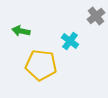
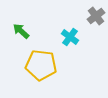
green arrow: rotated 30 degrees clockwise
cyan cross: moved 4 px up
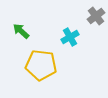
cyan cross: rotated 24 degrees clockwise
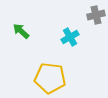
gray cross: moved 1 px up; rotated 24 degrees clockwise
yellow pentagon: moved 9 px right, 13 px down
